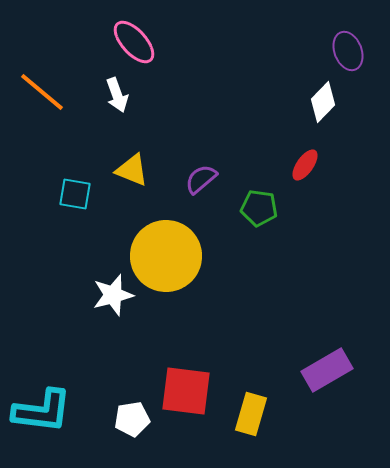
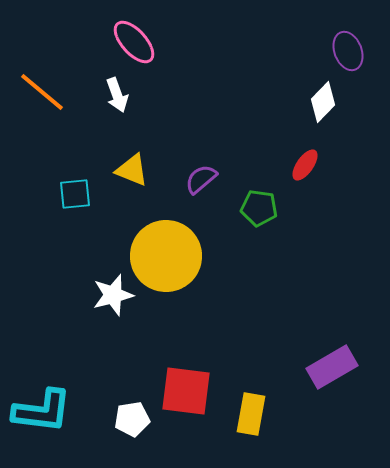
cyan square: rotated 16 degrees counterclockwise
purple rectangle: moved 5 px right, 3 px up
yellow rectangle: rotated 6 degrees counterclockwise
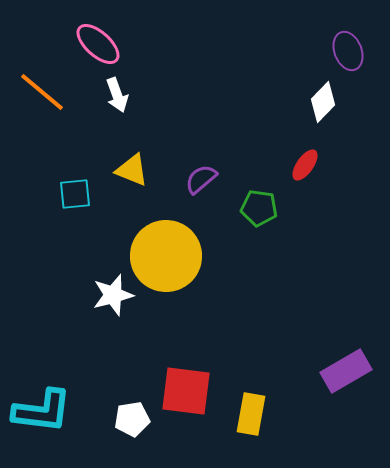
pink ellipse: moved 36 px left, 2 px down; rotated 6 degrees counterclockwise
purple rectangle: moved 14 px right, 4 px down
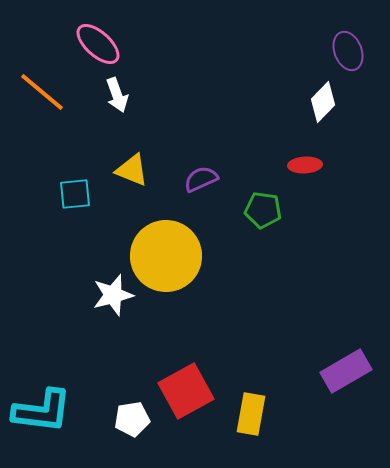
red ellipse: rotated 52 degrees clockwise
purple semicircle: rotated 16 degrees clockwise
green pentagon: moved 4 px right, 2 px down
red square: rotated 36 degrees counterclockwise
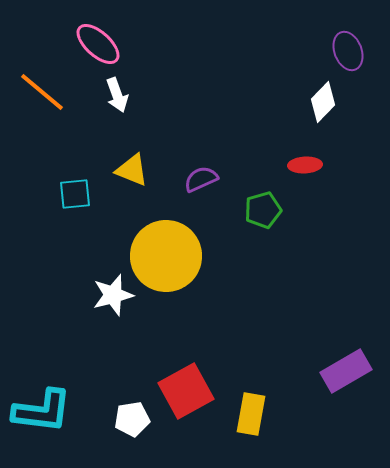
green pentagon: rotated 24 degrees counterclockwise
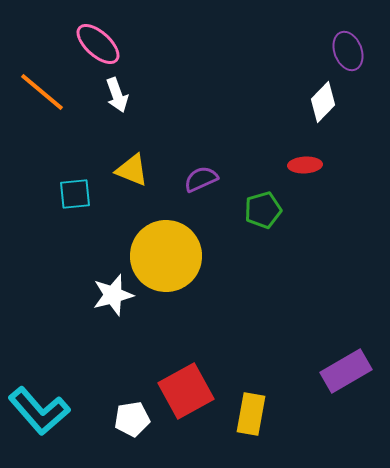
cyan L-shape: moved 3 px left; rotated 42 degrees clockwise
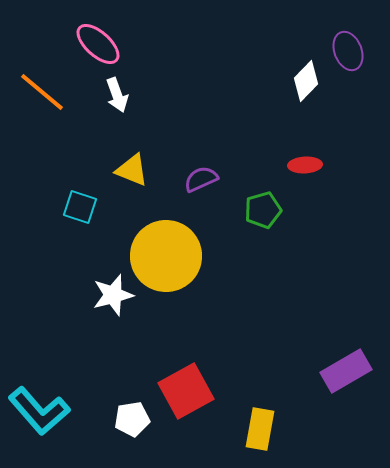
white diamond: moved 17 px left, 21 px up
cyan square: moved 5 px right, 13 px down; rotated 24 degrees clockwise
yellow rectangle: moved 9 px right, 15 px down
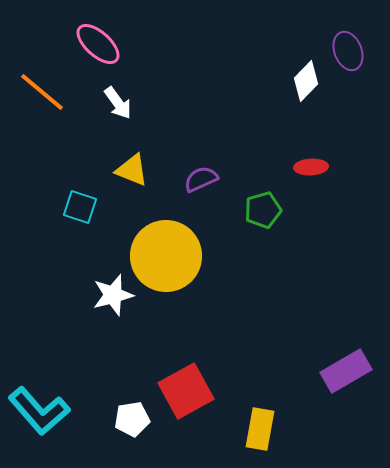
white arrow: moved 1 px right, 8 px down; rotated 16 degrees counterclockwise
red ellipse: moved 6 px right, 2 px down
